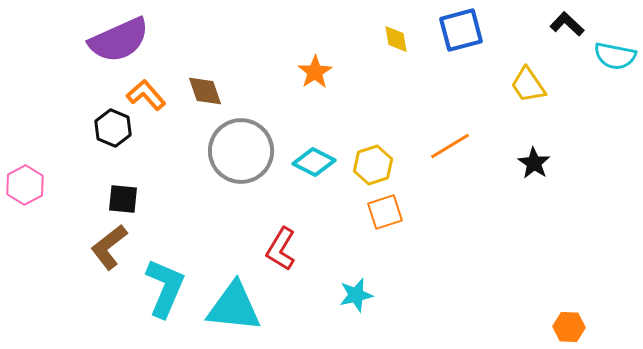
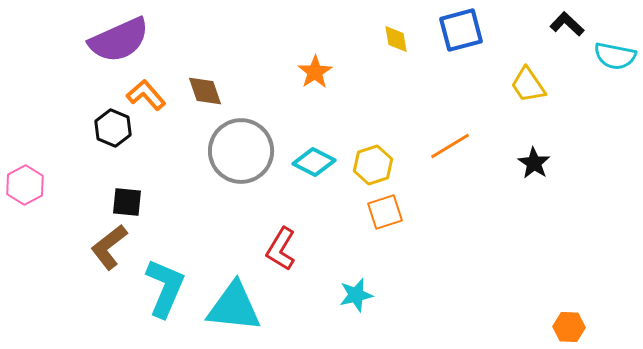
black square: moved 4 px right, 3 px down
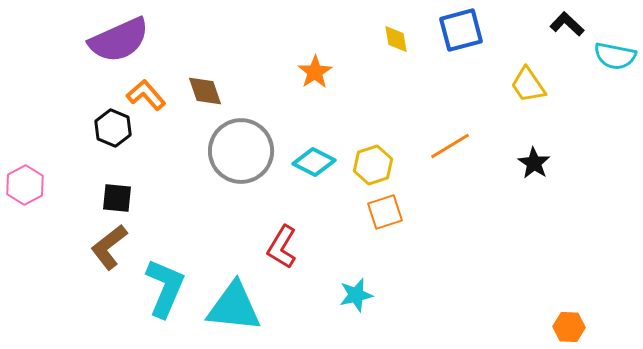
black square: moved 10 px left, 4 px up
red L-shape: moved 1 px right, 2 px up
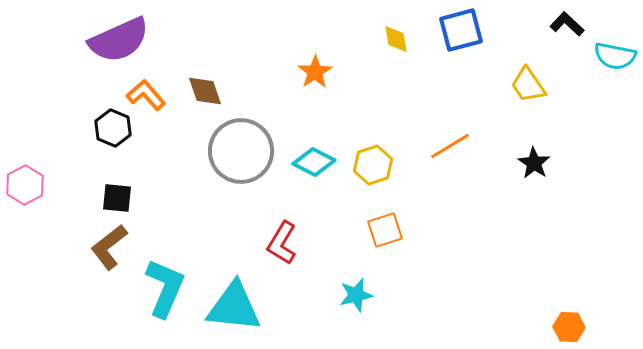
orange square: moved 18 px down
red L-shape: moved 4 px up
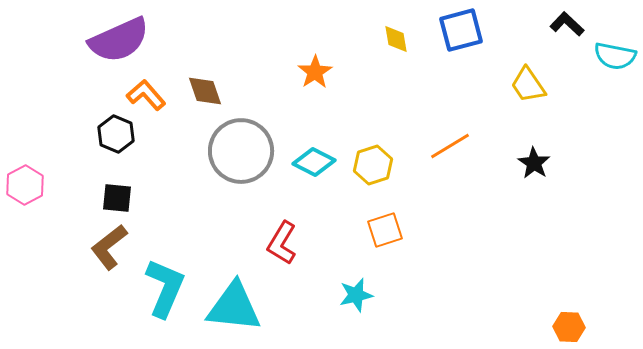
black hexagon: moved 3 px right, 6 px down
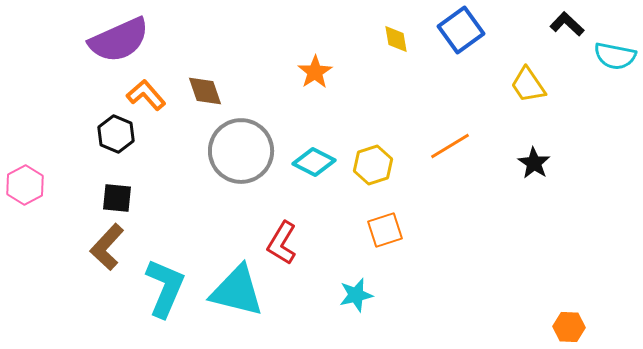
blue square: rotated 21 degrees counterclockwise
brown L-shape: moved 2 px left; rotated 9 degrees counterclockwise
cyan triangle: moved 3 px right, 16 px up; rotated 8 degrees clockwise
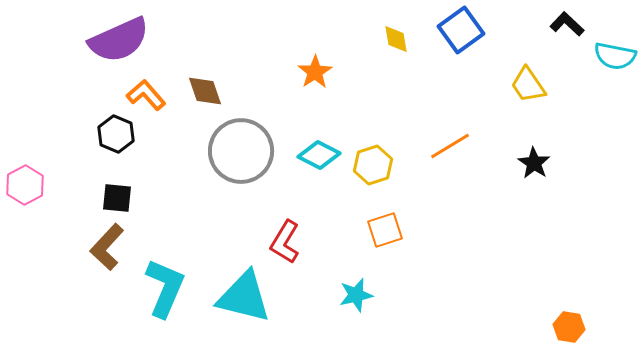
cyan diamond: moved 5 px right, 7 px up
red L-shape: moved 3 px right, 1 px up
cyan triangle: moved 7 px right, 6 px down
orange hexagon: rotated 8 degrees clockwise
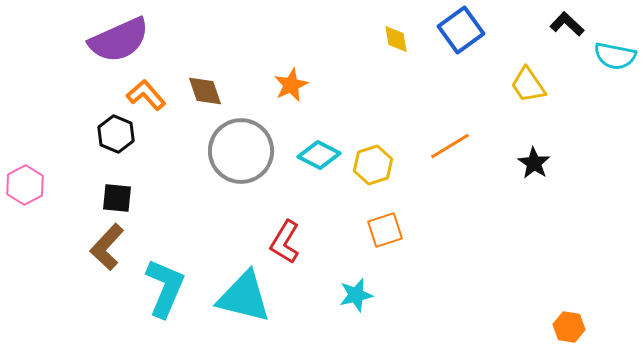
orange star: moved 24 px left, 13 px down; rotated 8 degrees clockwise
